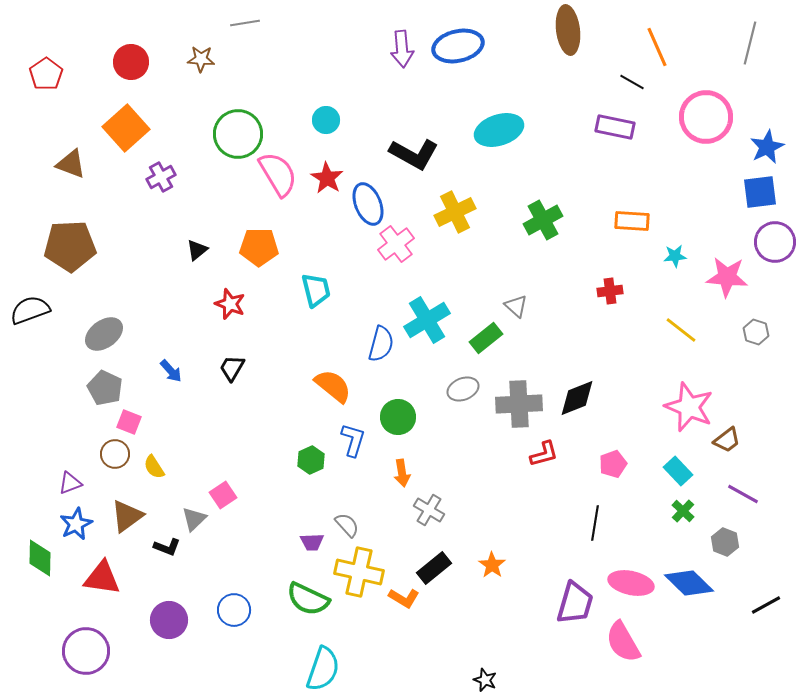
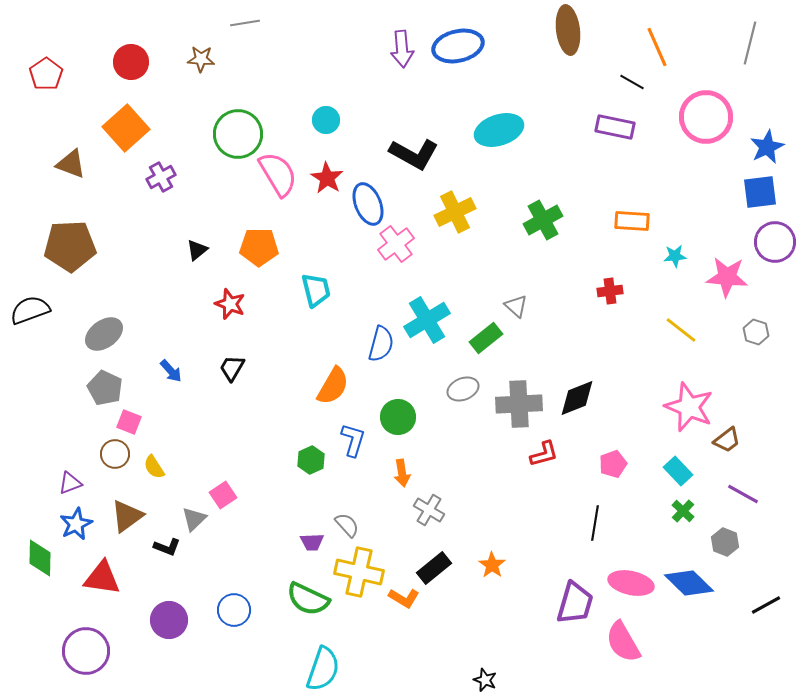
orange semicircle at (333, 386): rotated 81 degrees clockwise
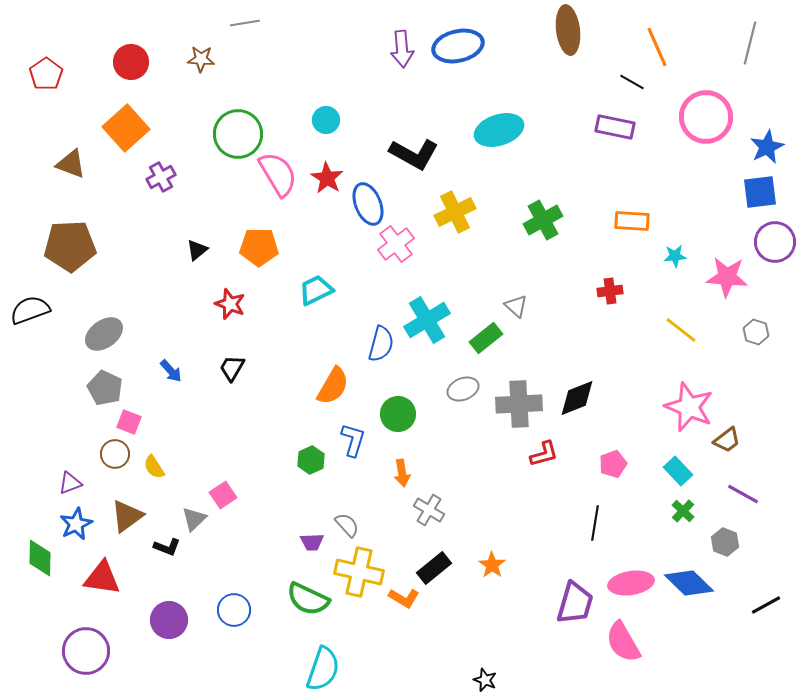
cyan trapezoid at (316, 290): rotated 102 degrees counterclockwise
green circle at (398, 417): moved 3 px up
pink ellipse at (631, 583): rotated 21 degrees counterclockwise
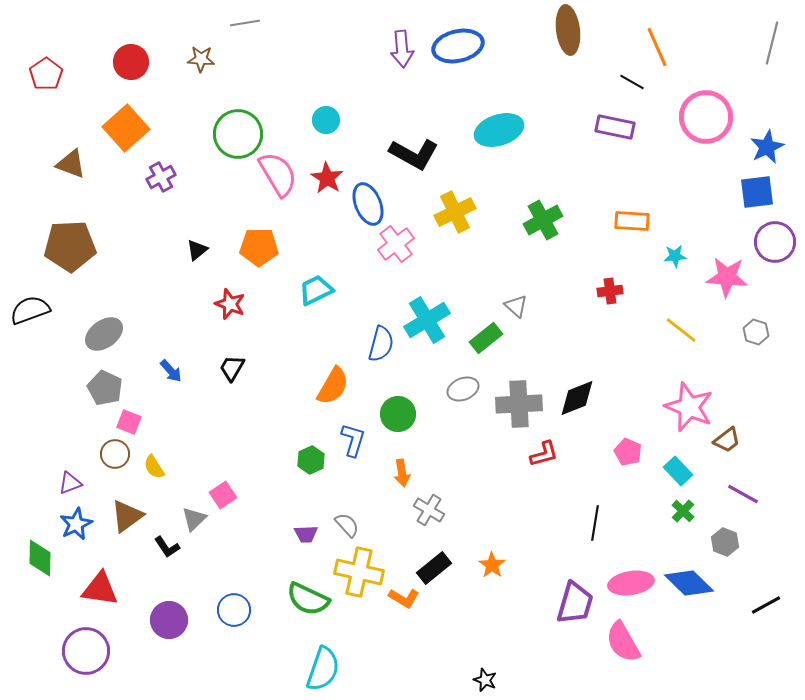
gray line at (750, 43): moved 22 px right
blue square at (760, 192): moved 3 px left
pink pentagon at (613, 464): moved 15 px right, 12 px up; rotated 28 degrees counterclockwise
purple trapezoid at (312, 542): moved 6 px left, 8 px up
black L-shape at (167, 547): rotated 36 degrees clockwise
red triangle at (102, 578): moved 2 px left, 11 px down
